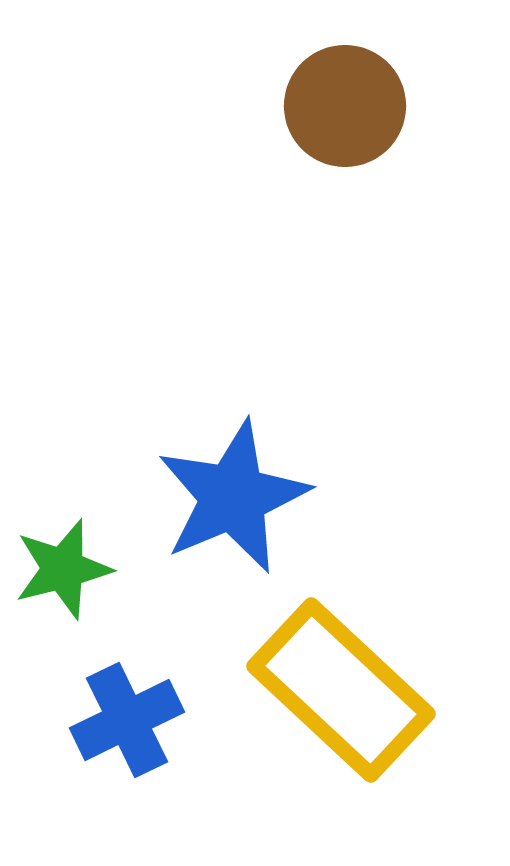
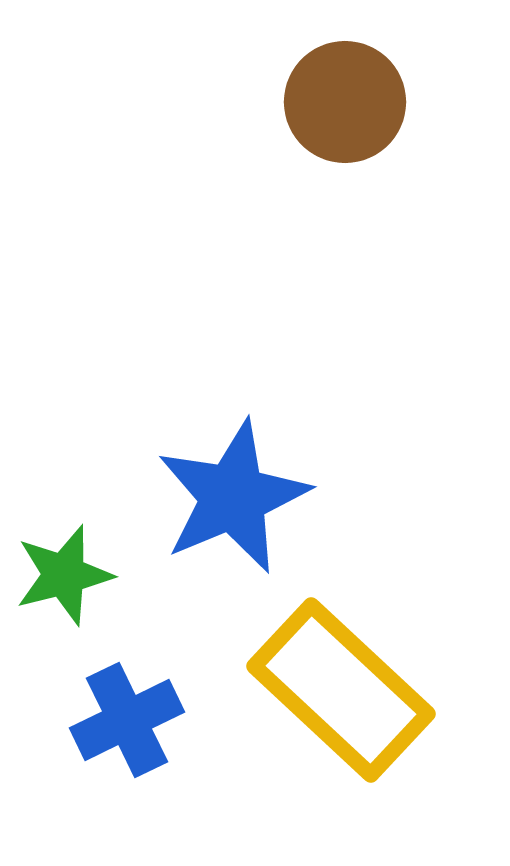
brown circle: moved 4 px up
green star: moved 1 px right, 6 px down
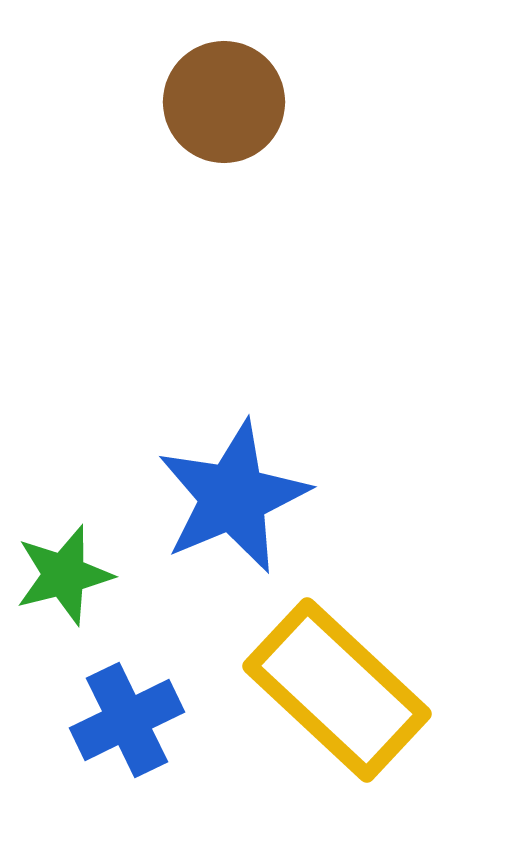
brown circle: moved 121 px left
yellow rectangle: moved 4 px left
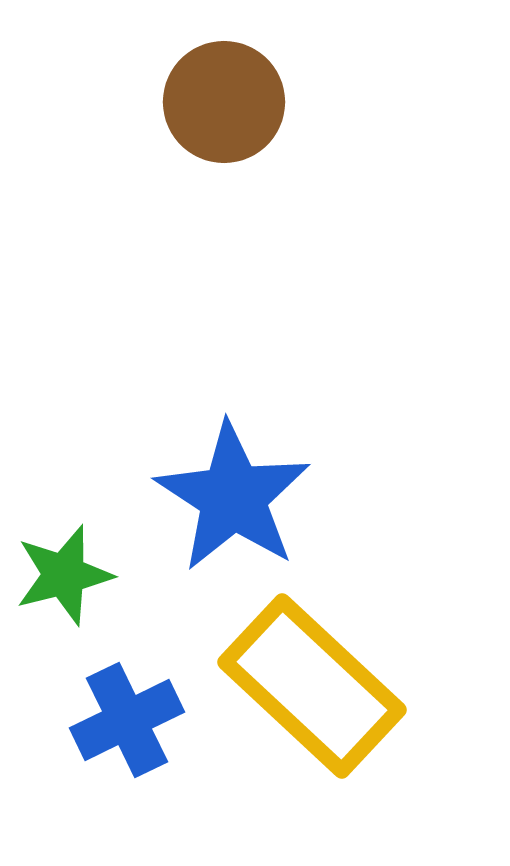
blue star: rotated 16 degrees counterclockwise
yellow rectangle: moved 25 px left, 4 px up
